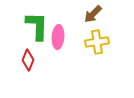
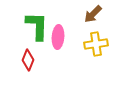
yellow cross: moved 1 px left, 2 px down
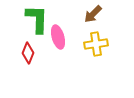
green L-shape: moved 7 px up
pink ellipse: rotated 20 degrees counterclockwise
red diamond: moved 7 px up
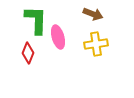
brown arrow: rotated 114 degrees counterclockwise
green L-shape: moved 1 px left, 1 px down
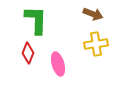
pink ellipse: moved 27 px down
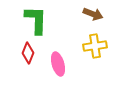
yellow cross: moved 1 px left, 2 px down
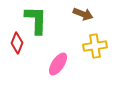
brown arrow: moved 10 px left
red diamond: moved 11 px left, 10 px up
pink ellipse: rotated 50 degrees clockwise
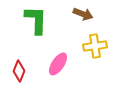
red diamond: moved 2 px right, 28 px down
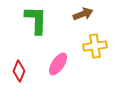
brown arrow: rotated 42 degrees counterclockwise
